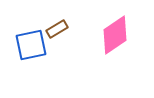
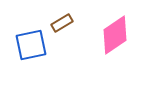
brown rectangle: moved 5 px right, 6 px up
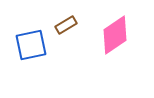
brown rectangle: moved 4 px right, 2 px down
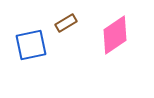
brown rectangle: moved 2 px up
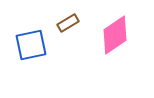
brown rectangle: moved 2 px right
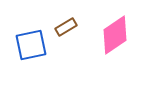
brown rectangle: moved 2 px left, 4 px down
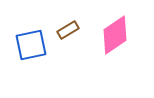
brown rectangle: moved 2 px right, 3 px down
